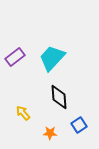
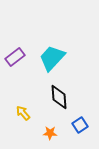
blue square: moved 1 px right
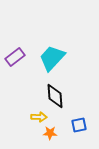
black diamond: moved 4 px left, 1 px up
yellow arrow: moved 16 px right, 4 px down; rotated 133 degrees clockwise
blue square: moved 1 px left; rotated 21 degrees clockwise
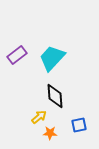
purple rectangle: moved 2 px right, 2 px up
yellow arrow: rotated 42 degrees counterclockwise
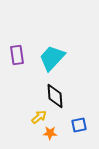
purple rectangle: rotated 60 degrees counterclockwise
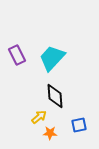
purple rectangle: rotated 18 degrees counterclockwise
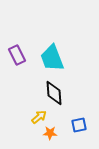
cyan trapezoid: rotated 64 degrees counterclockwise
black diamond: moved 1 px left, 3 px up
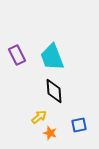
cyan trapezoid: moved 1 px up
black diamond: moved 2 px up
orange star: rotated 16 degrees clockwise
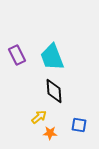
blue square: rotated 21 degrees clockwise
orange star: rotated 16 degrees counterclockwise
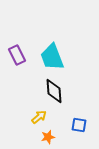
orange star: moved 2 px left, 4 px down; rotated 16 degrees counterclockwise
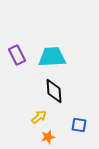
cyan trapezoid: rotated 108 degrees clockwise
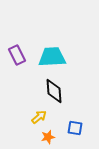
blue square: moved 4 px left, 3 px down
